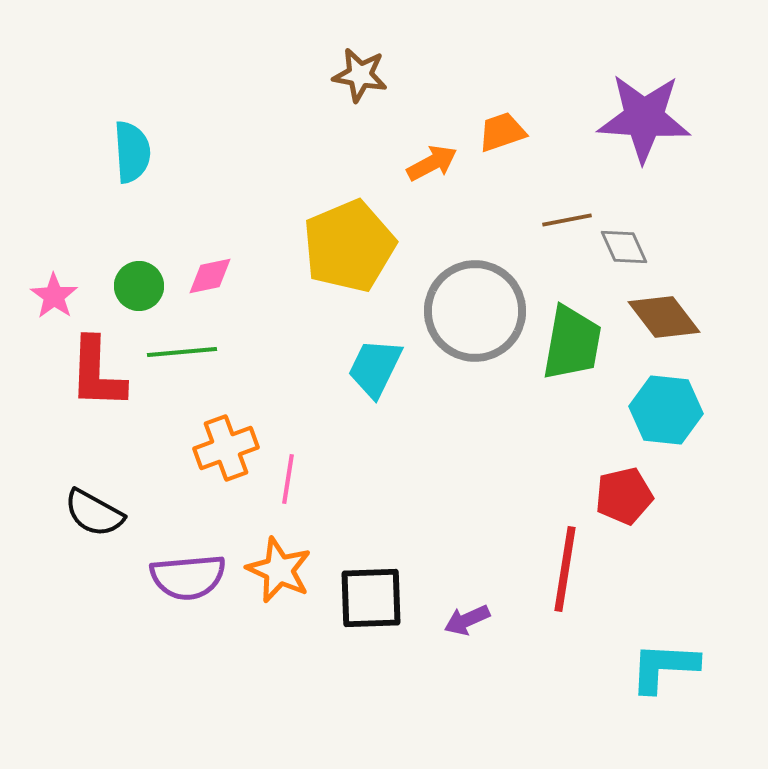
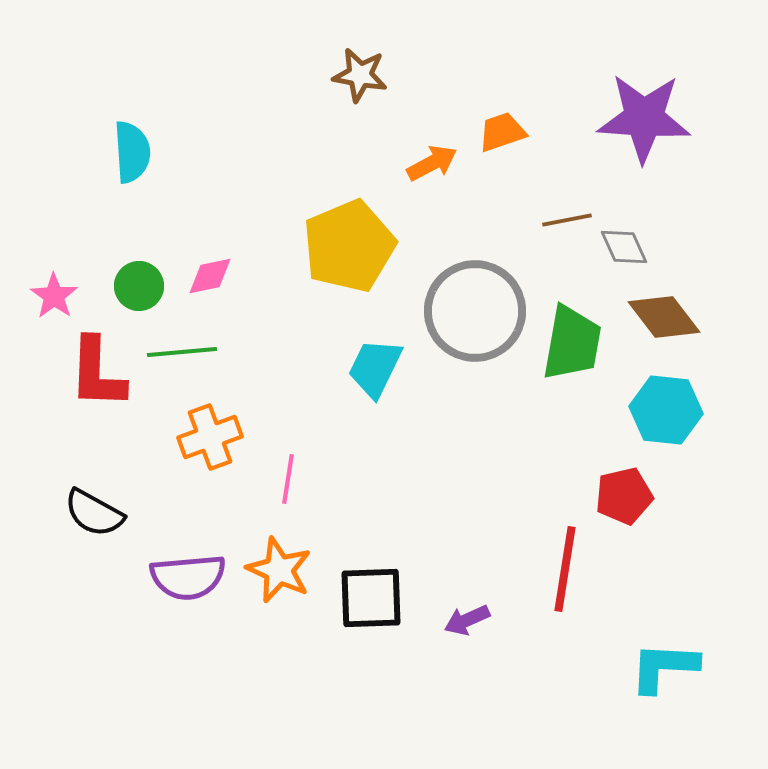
orange cross: moved 16 px left, 11 px up
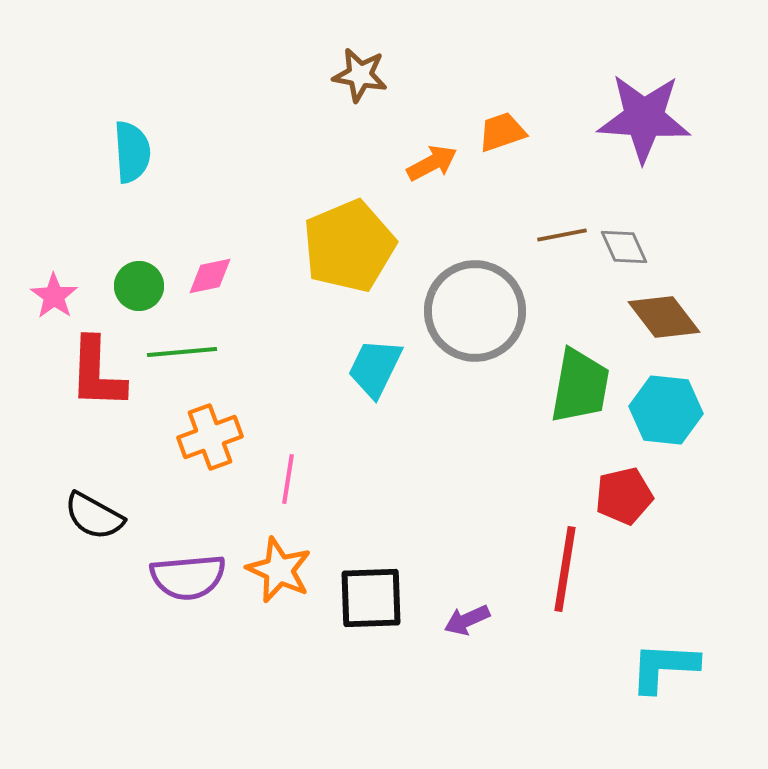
brown line: moved 5 px left, 15 px down
green trapezoid: moved 8 px right, 43 px down
black semicircle: moved 3 px down
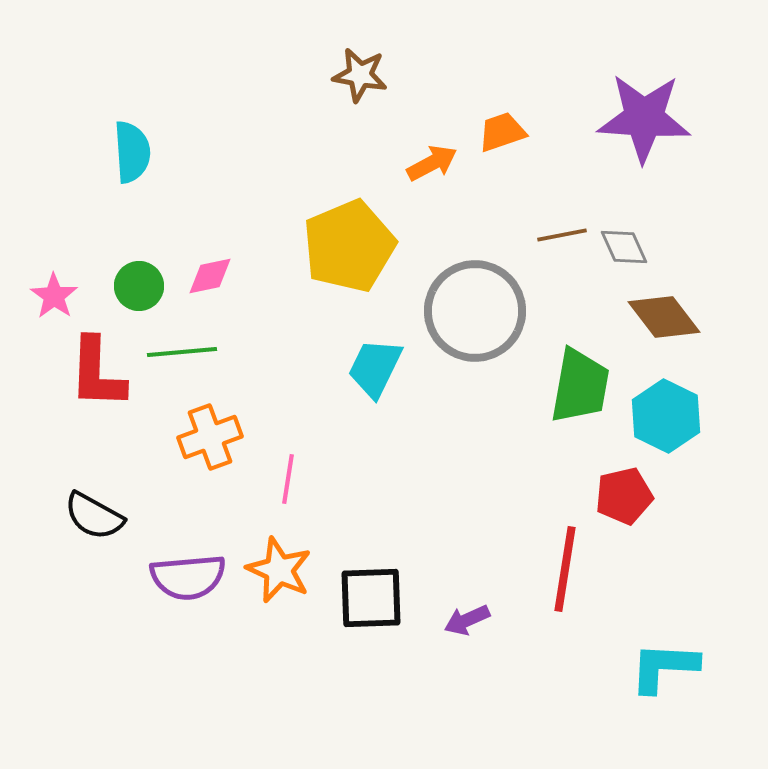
cyan hexagon: moved 6 px down; rotated 20 degrees clockwise
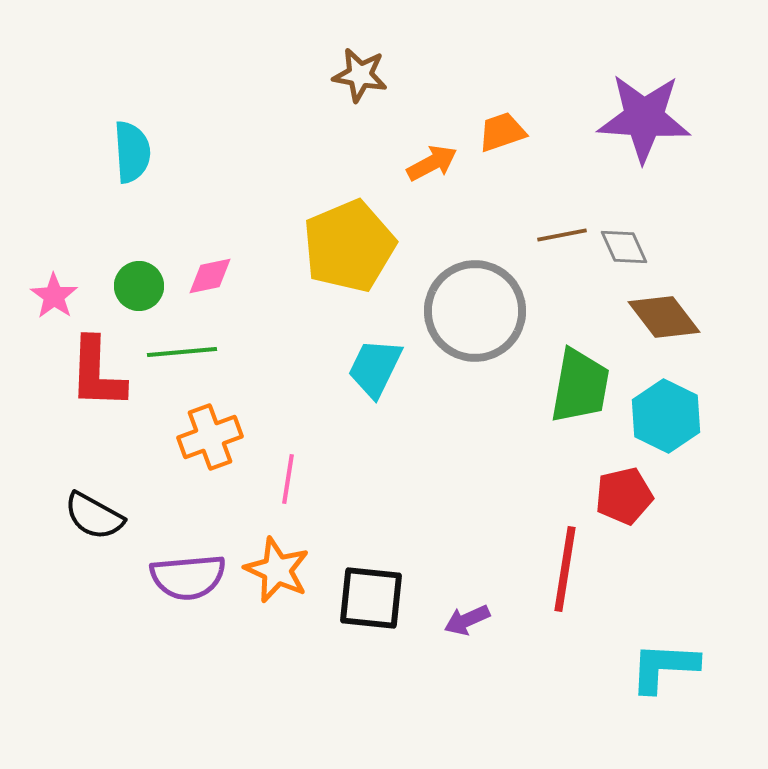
orange star: moved 2 px left
black square: rotated 8 degrees clockwise
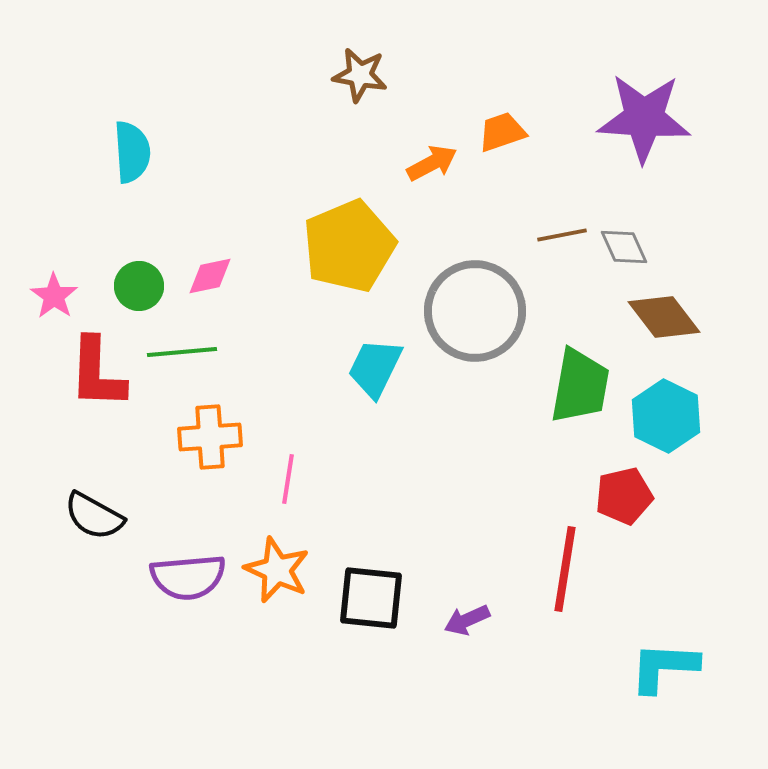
orange cross: rotated 16 degrees clockwise
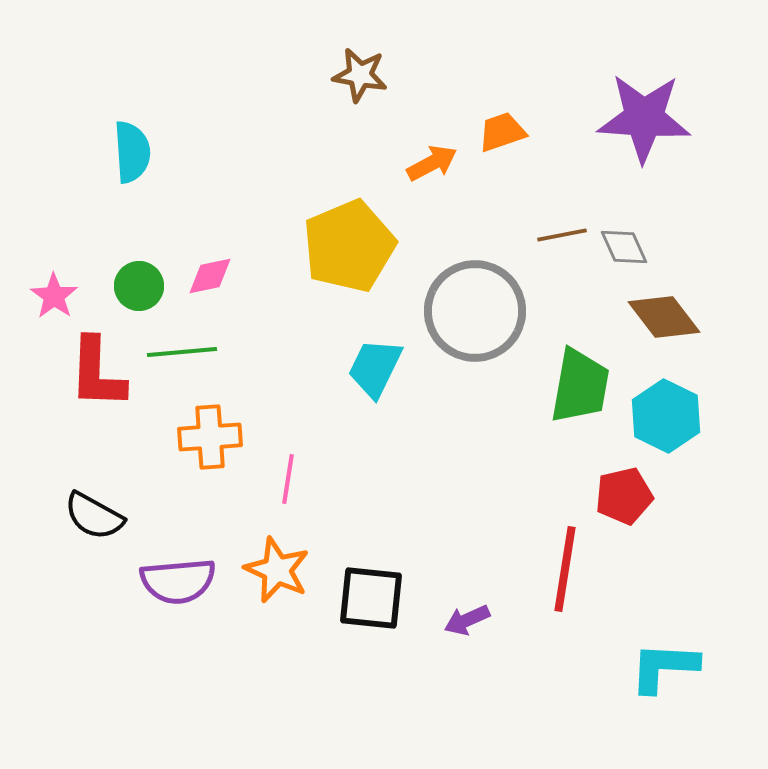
purple semicircle: moved 10 px left, 4 px down
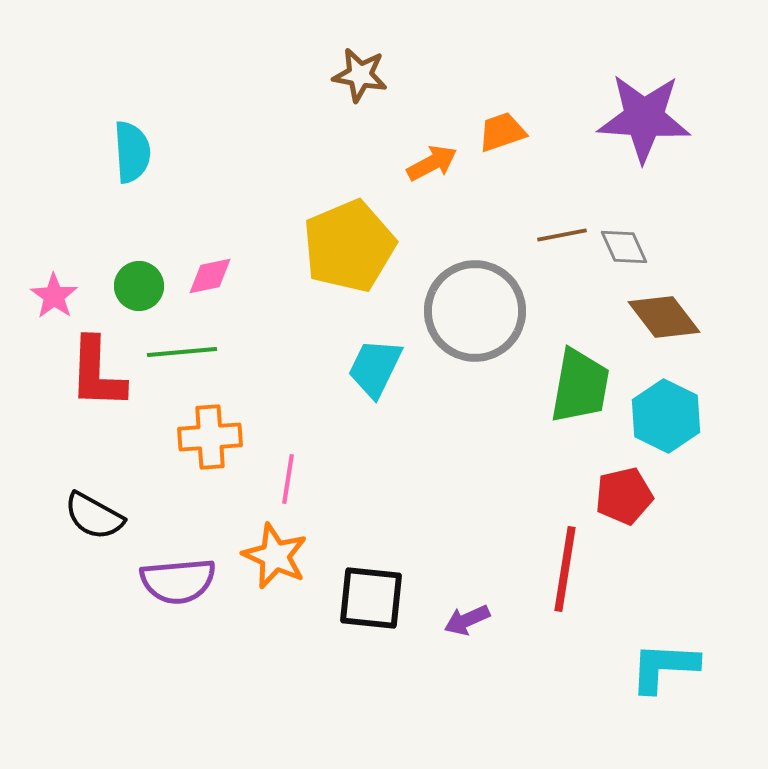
orange star: moved 2 px left, 14 px up
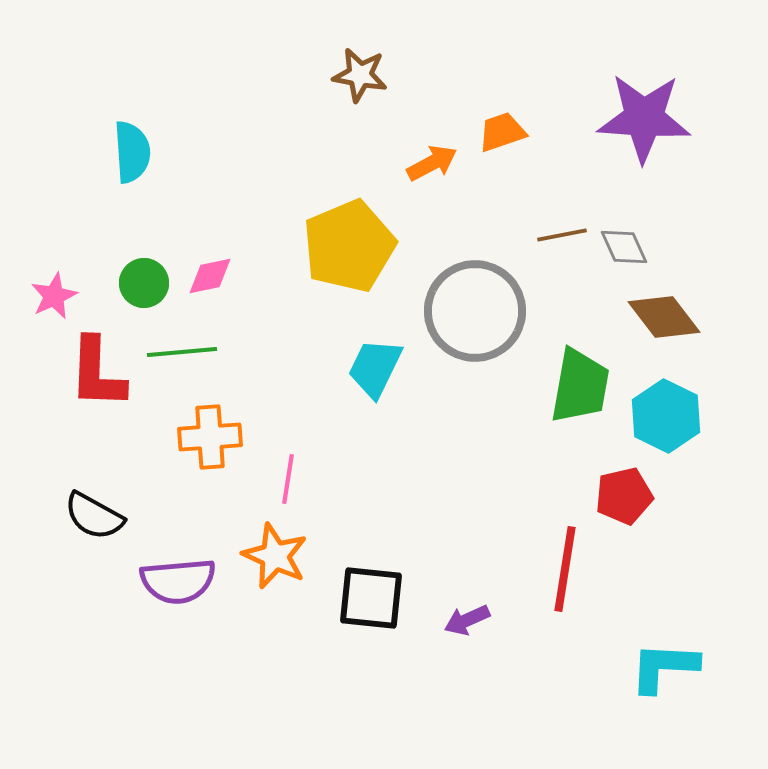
green circle: moved 5 px right, 3 px up
pink star: rotated 12 degrees clockwise
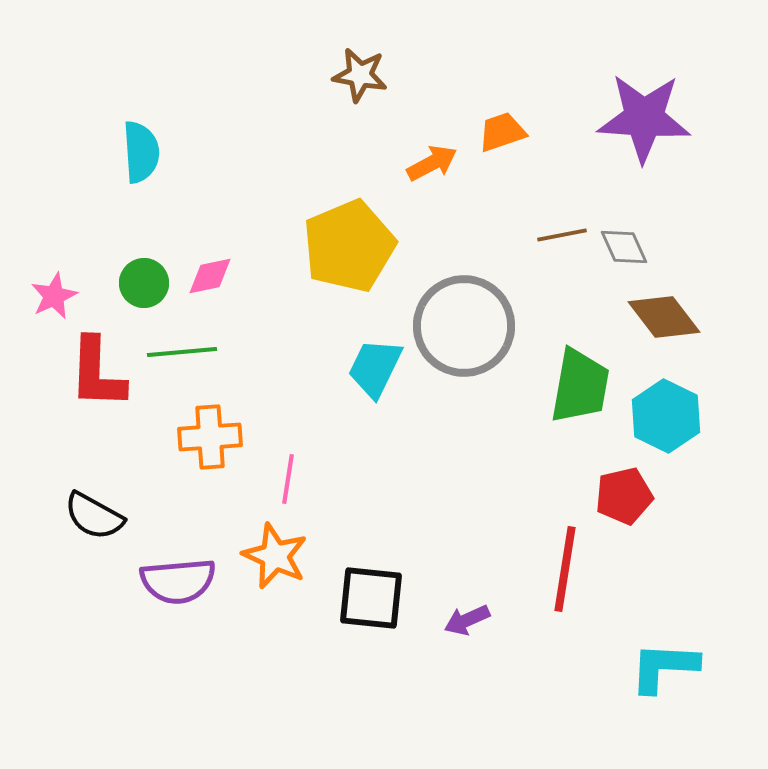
cyan semicircle: moved 9 px right
gray circle: moved 11 px left, 15 px down
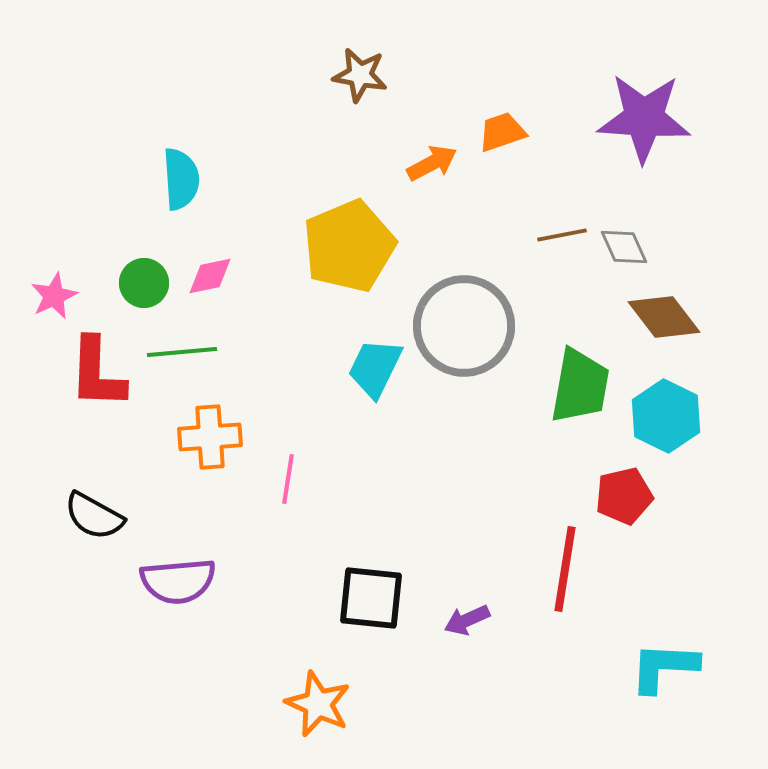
cyan semicircle: moved 40 px right, 27 px down
orange star: moved 43 px right, 148 px down
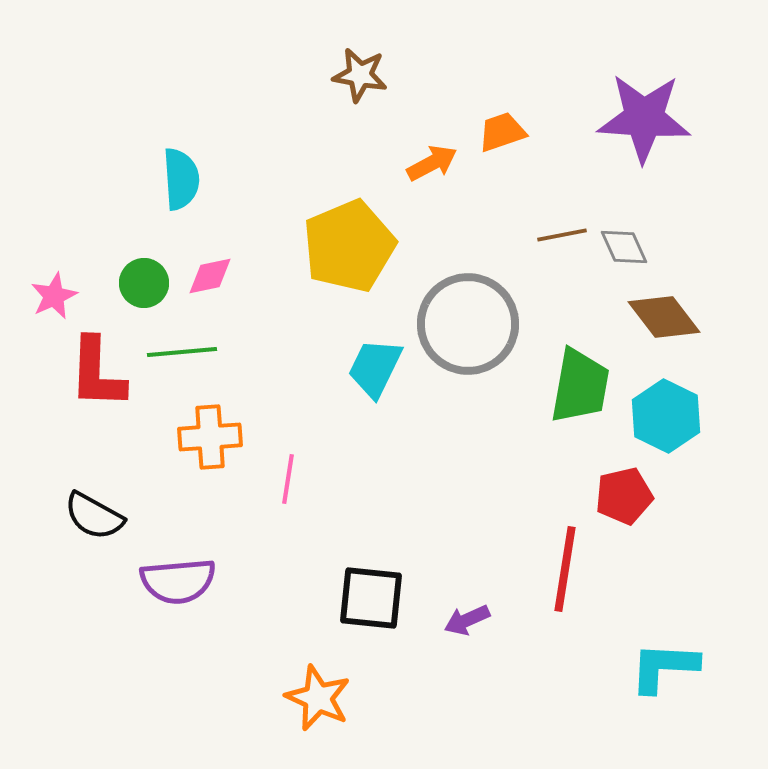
gray circle: moved 4 px right, 2 px up
orange star: moved 6 px up
